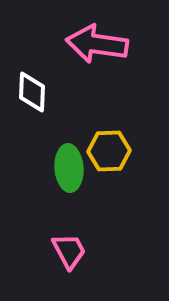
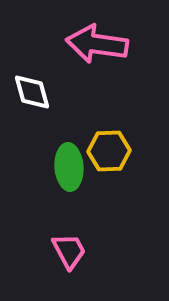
white diamond: rotated 18 degrees counterclockwise
green ellipse: moved 1 px up
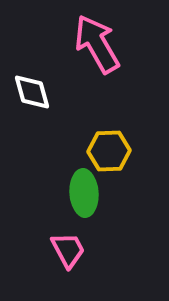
pink arrow: rotated 52 degrees clockwise
green ellipse: moved 15 px right, 26 px down
pink trapezoid: moved 1 px left, 1 px up
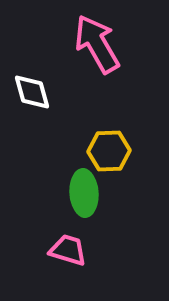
pink trapezoid: rotated 45 degrees counterclockwise
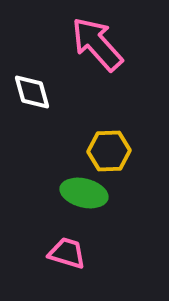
pink arrow: rotated 12 degrees counterclockwise
green ellipse: rotated 72 degrees counterclockwise
pink trapezoid: moved 1 px left, 3 px down
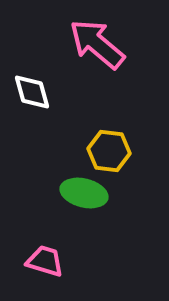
pink arrow: rotated 8 degrees counterclockwise
yellow hexagon: rotated 9 degrees clockwise
pink trapezoid: moved 22 px left, 8 px down
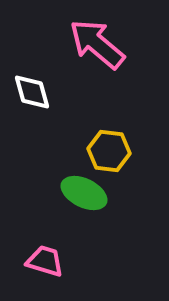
green ellipse: rotated 12 degrees clockwise
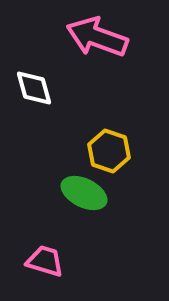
pink arrow: moved 7 px up; rotated 20 degrees counterclockwise
white diamond: moved 2 px right, 4 px up
yellow hexagon: rotated 12 degrees clockwise
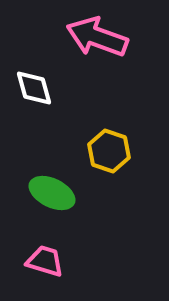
green ellipse: moved 32 px left
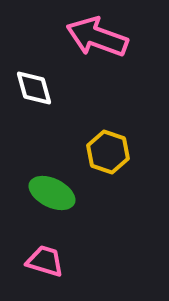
yellow hexagon: moved 1 px left, 1 px down
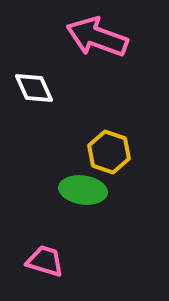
white diamond: rotated 9 degrees counterclockwise
yellow hexagon: moved 1 px right
green ellipse: moved 31 px right, 3 px up; rotated 18 degrees counterclockwise
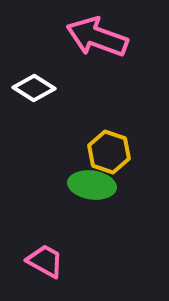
white diamond: rotated 33 degrees counterclockwise
green ellipse: moved 9 px right, 5 px up
pink trapezoid: rotated 12 degrees clockwise
